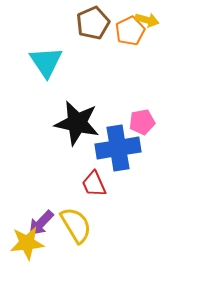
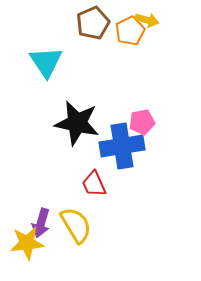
blue cross: moved 4 px right, 2 px up
purple arrow: rotated 28 degrees counterclockwise
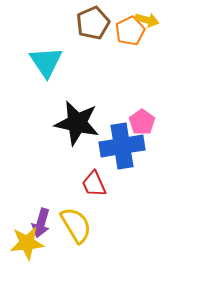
pink pentagon: rotated 25 degrees counterclockwise
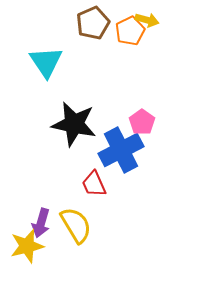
black star: moved 3 px left, 1 px down
blue cross: moved 1 px left, 4 px down; rotated 18 degrees counterclockwise
yellow star: moved 3 px down; rotated 8 degrees counterclockwise
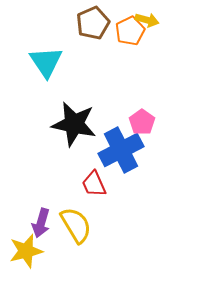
yellow star: moved 1 px left, 5 px down
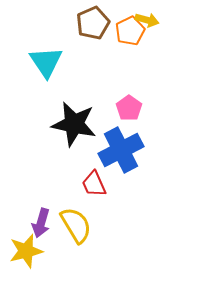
pink pentagon: moved 13 px left, 14 px up
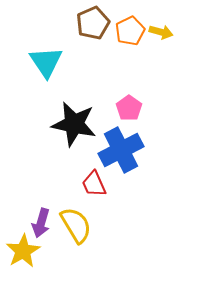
yellow arrow: moved 14 px right, 12 px down
yellow star: moved 3 px left; rotated 16 degrees counterclockwise
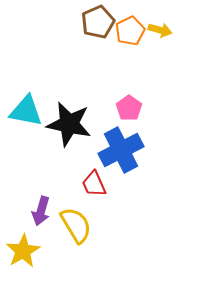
brown pentagon: moved 5 px right, 1 px up
yellow arrow: moved 1 px left, 2 px up
cyan triangle: moved 20 px left, 49 px down; rotated 45 degrees counterclockwise
black star: moved 5 px left
purple arrow: moved 12 px up
